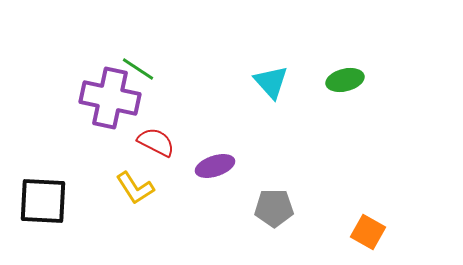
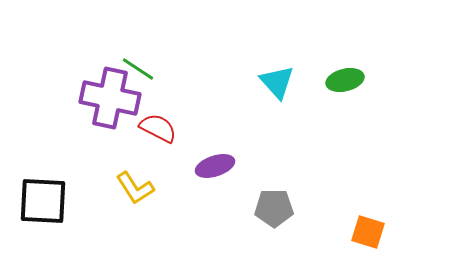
cyan triangle: moved 6 px right
red semicircle: moved 2 px right, 14 px up
orange square: rotated 12 degrees counterclockwise
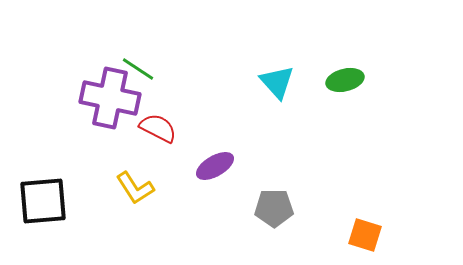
purple ellipse: rotated 12 degrees counterclockwise
black square: rotated 8 degrees counterclockwise
orange square: moved 3 px left, 3 px down
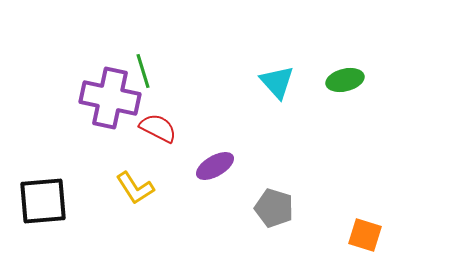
green line: moved 5 px right, 2 px down; rotated 40 degrees clockwise
gray pentagon: rotated 18 degrees clockwise
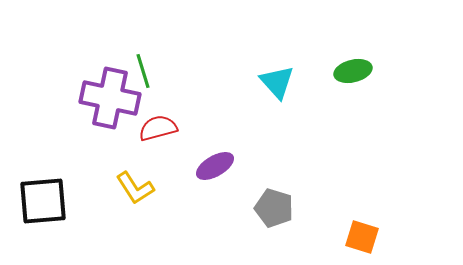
green ellipse: moved 8 px right, 9 px up
red semicircle: rotated 42 degrees counterclockwise
orange square: moved 3 px left, 2 px down
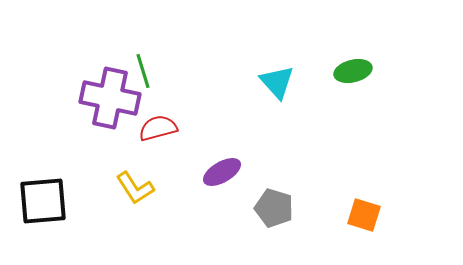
purple ellipse: moved 7 px right, 6 px down
orange square: moved 2 px right, 22 px up
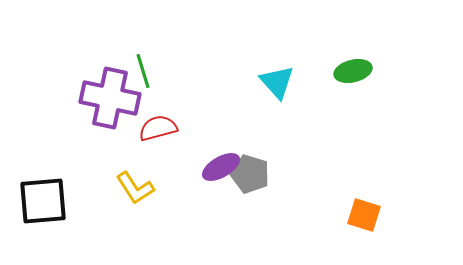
purple ellipse: moved 1 px left, 5 px up
gray pentagon: moved 24 px left, 34 px up
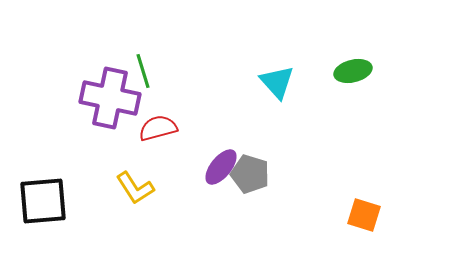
purple ellipse: rotated 21 degrees counterclockwise
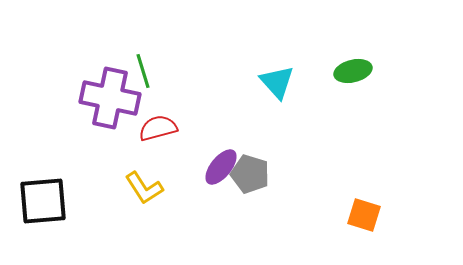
yellow L-shape: moved 9 px right
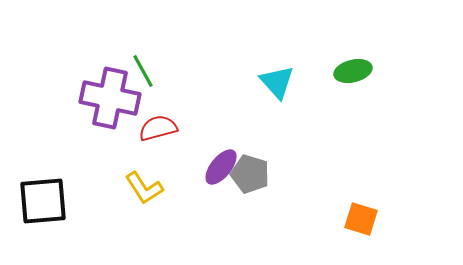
green line: rotated 12 degrees counterclockwise
orange square: moved 3 px left, 4 px down
